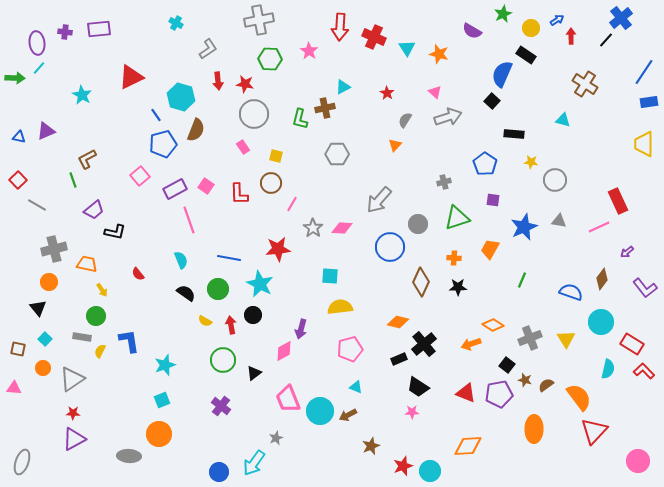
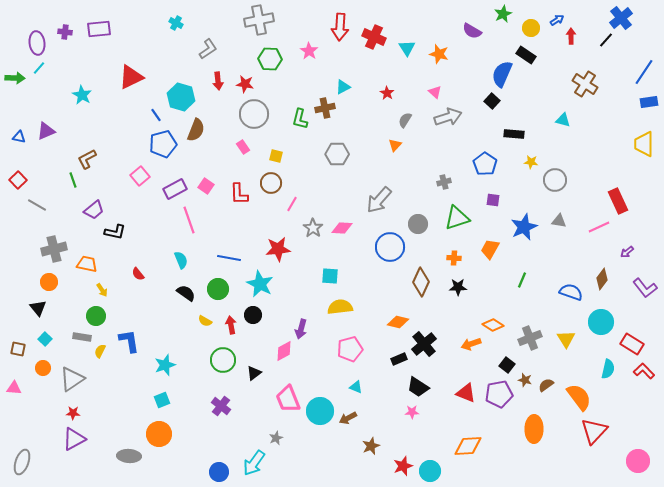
brown arrow at (348, 415): moved 3 px down
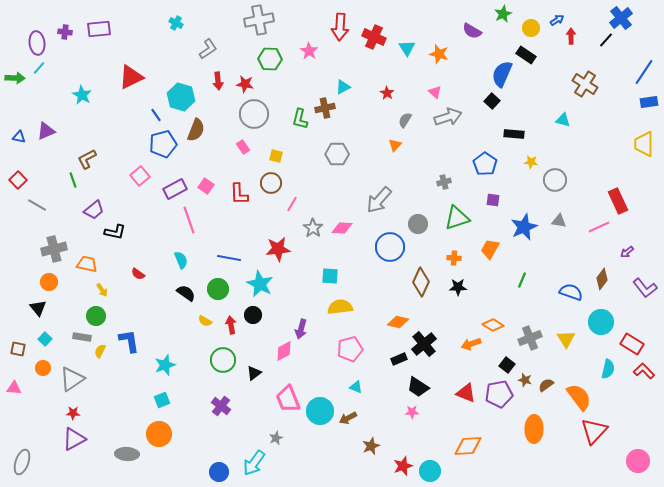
red semicircle at (138, 274): rotated 16 degrees counterclockwise
gray ellipse at (129, 456): moved 2 px left, 2 px up
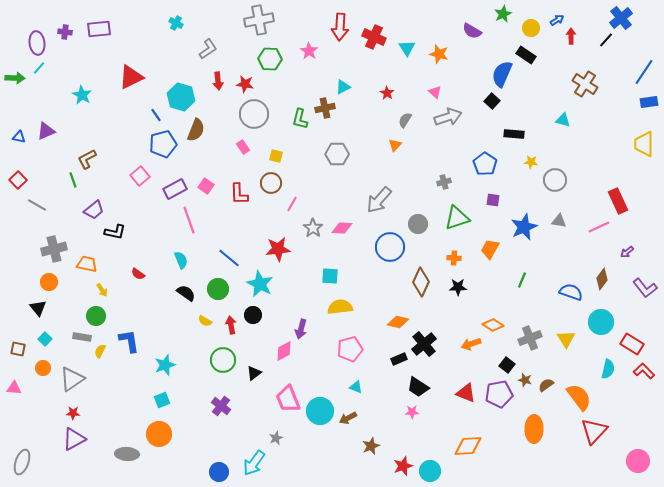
blue line at (229, 258): rotated 30 degrees clockwise
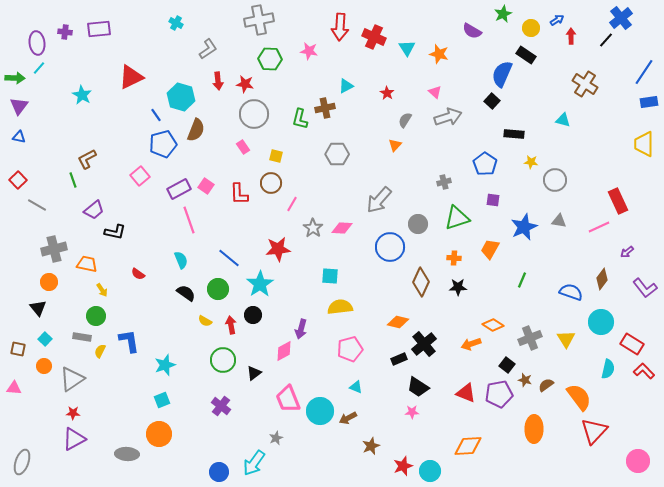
pink star at (309, 51): rotated 24 degrees counterclockwise
cyan triangle at (343, 87): moved 3 px right, 1 px up
purple triangle at (46, 131): moved 27 px left, 25 px up; rotated 30 degrees counterclockwise
purple rectangle at (175, 189): moved 4 px right
cyan star at (260, 284): rotated 12 degrees clockwise
orange circle at (43, 368): moved 1 px right, 2 px up
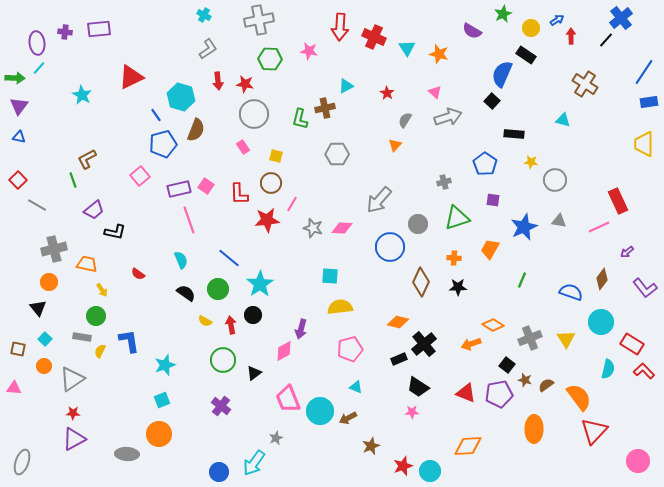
cyan cross at (176, 23): moved 28 px right, 8 px up
purple rectangle at (179, 189): rotated 15 degrees clockwise
gray star at (313, 228): rotated 18 degrees counterclockwise
red star at (278, 249): moved 11 px left, 29 px up
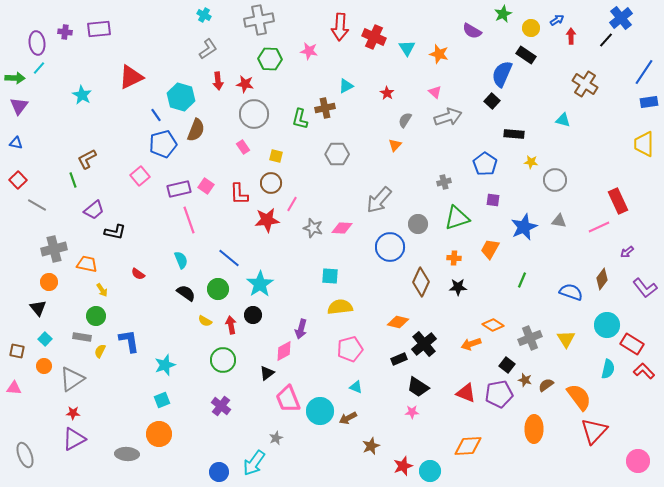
blue triangle at (19, 137): moved 3 px left, 6 px down
cyan circle at (601, 322): moved 6 px right, 3 px down
brown square at (18, 349): moved 1 px left, 2 px down
black triangle at (254, 373): moved 13 px right
gray ellipse at (22, 462): moved 3 px right, 7 px up; rotated 40 degrees counterclockwise
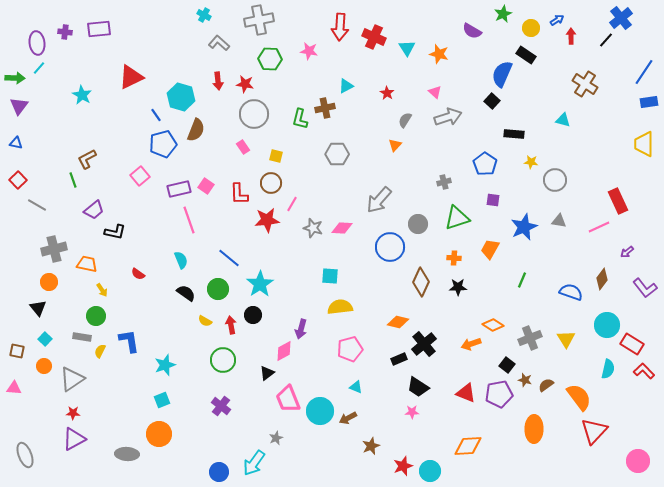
gray L-shape at (208, 49): moved 11 px right, 6 px up; rotated 105 degrees counterclockwise
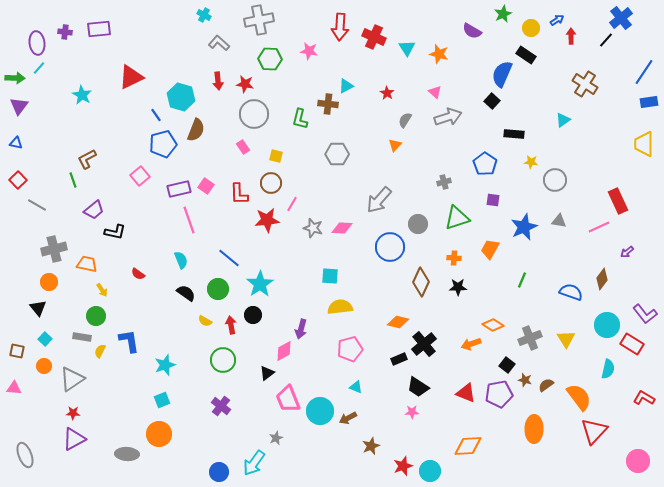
brown cross at (325, 108): moved 3 px right, 4 px up; rotated 18 degrees clockwise
cyan triangle at (563, 120): rotated 49 degrees counterclockwise
purple L-shape at (645, 288): moved 26 px down
red L-shape at (644, 371): moved 27 px down; rotated 15 degrees counterclockwise
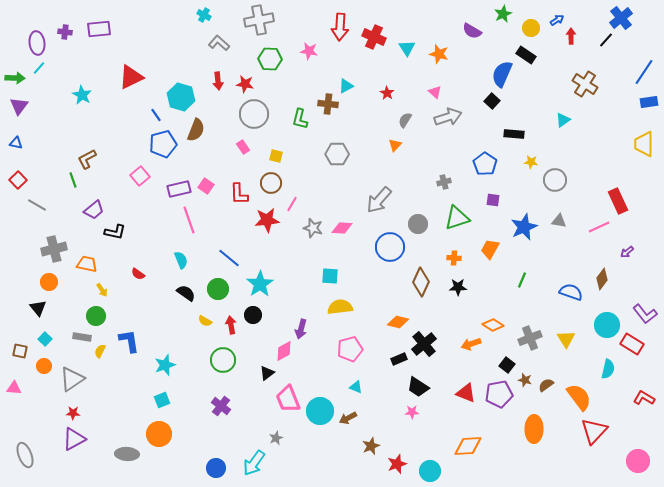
brown square at (17, 351): moved 3 px right
red star at (403, 466): moved 6 px left, 2 px up
blue circle at (219, 472): moved 3 px left, 4 px up
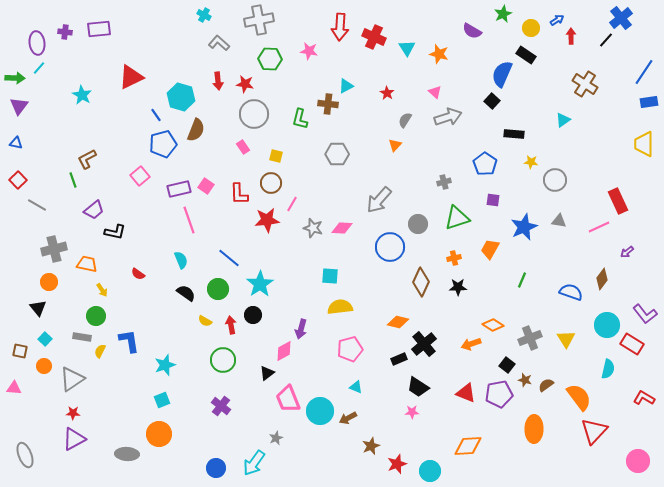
orange cross at (454, 258): rotated 16 degrees counterclockwise
